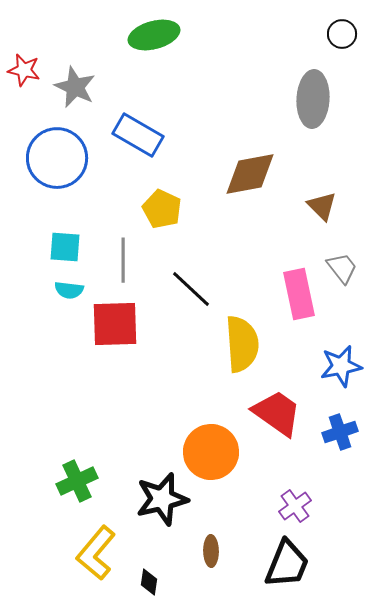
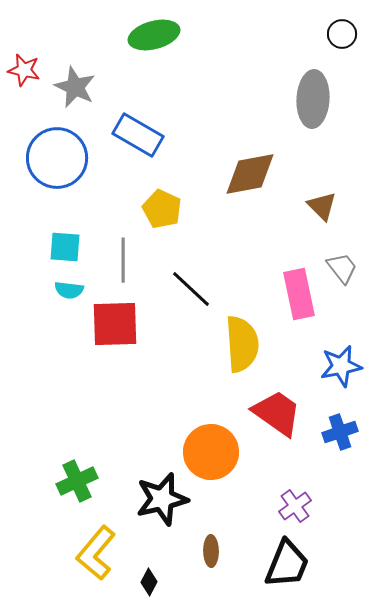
black diamond: rotated 20 degrees clockwise
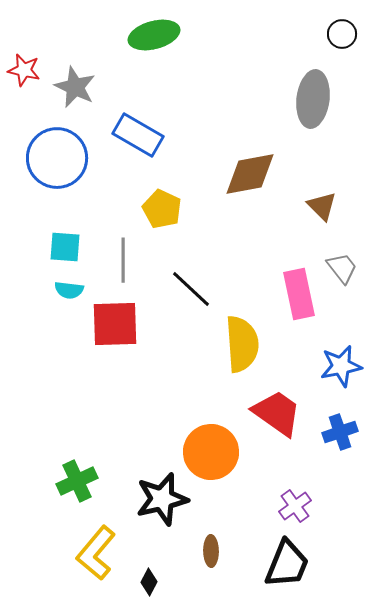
gray ellipse: rotated 4 degrees clockwise
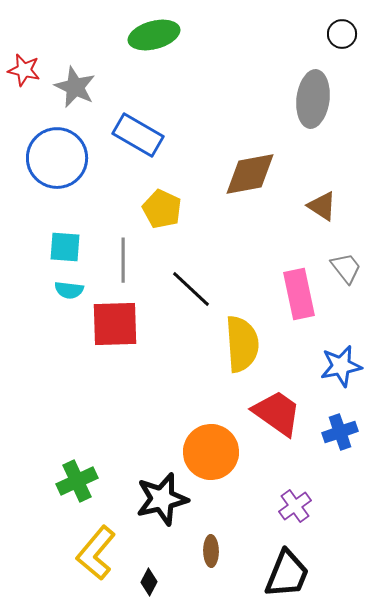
brown triangle: rotated 12 degrees counterclockwise
gray trapezoid: moved 4 px right
black trapezoid: moved 10 px down
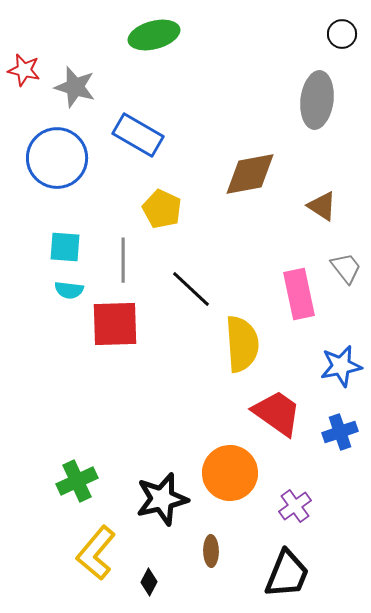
gray star: rotated 9 degrees counterclockwise
gray ellipse: moved 4 px right, 1 px down
orange circle: moved 19 px right, 21 px down
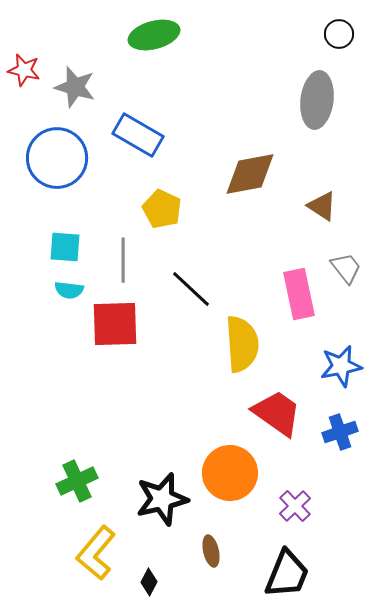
black circle: moved 3 px left
purple cross: rotated 8 degrees counterclockwise
brown ellipse: rotated 12 degrees counterclockwise
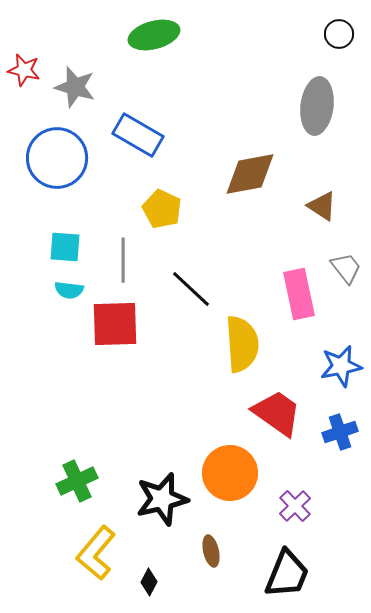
gray ellipse: moved 6 px down
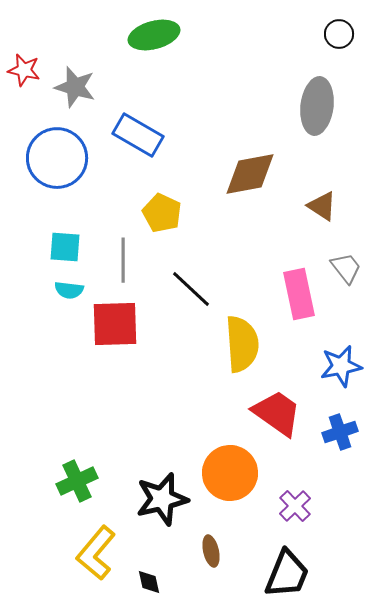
yellow pentagon: moved 4 px down
black diamond: rotated 40 degrees counterclockwise
